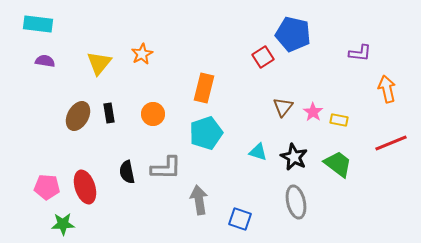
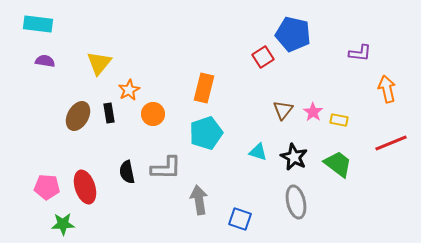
orange star: moved 13 px left, 36 px down
brown triangle: moved 3 px down
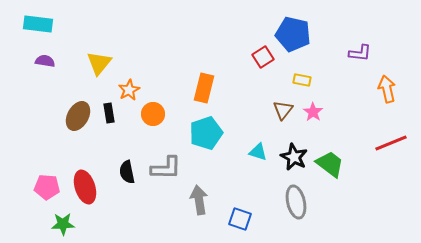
yellow rectangle: moved 37 px left, 40 px up
green trapezoid: moved 8 px left
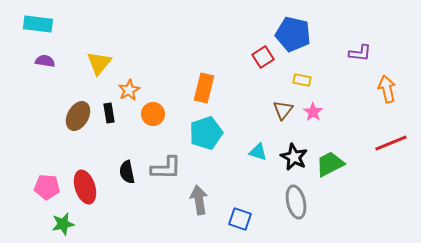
green trapezoid: rotated 64 degrees counterclockwise
green star: rotated 10 degrees counterclockwise
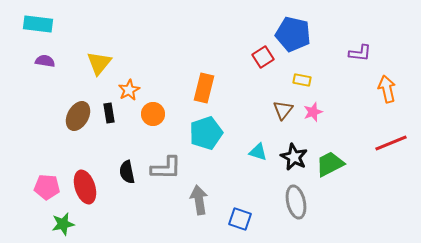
pink star: rotated 18 degrees clockwise
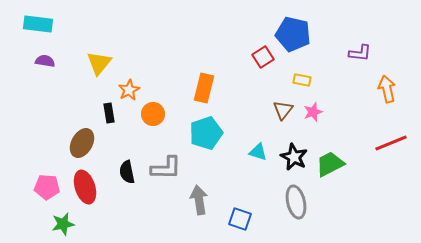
brown ellipse: moved 4 px right, 27 px down
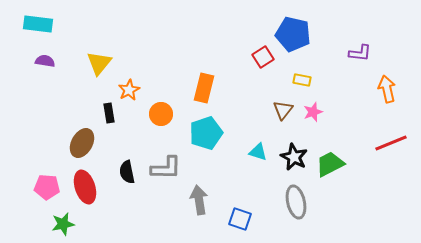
orange circle: moved 8 px right
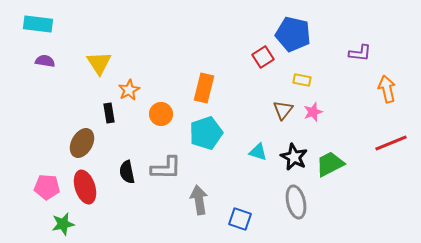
yellow triangle: rotated 12 degrees counterclockwise
